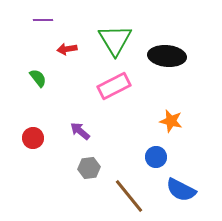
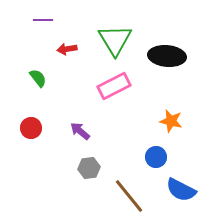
red circle: moved 2 px left, 10 px up
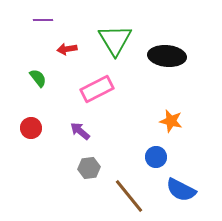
pink rectangle: moved 17 px left, 3 px down
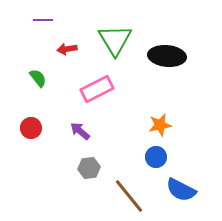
orange star: moved 11 px left, 4 px down; rotated 25 degrees counterclockwise
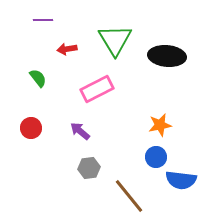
blue semicircle: moved 10 px up; rotated 20 degrees counterclockwise
